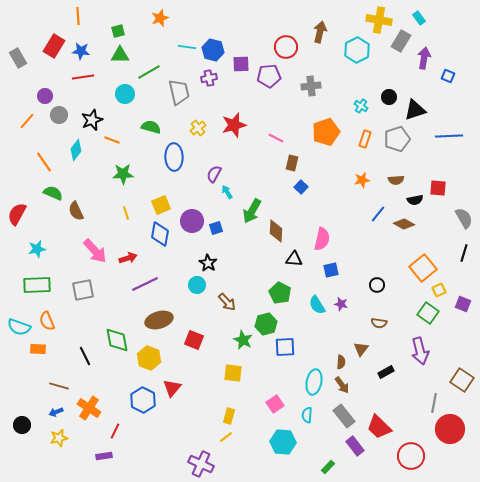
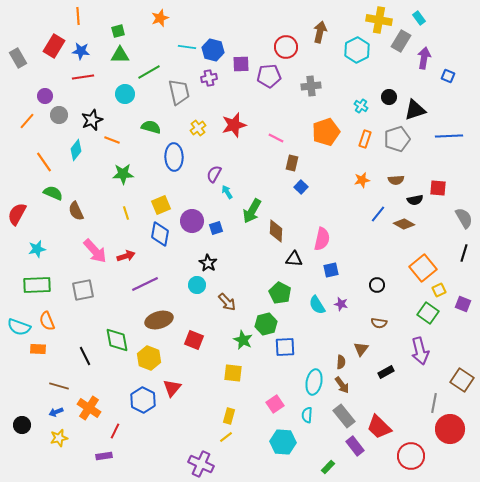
red arrow at (128, 258): moved 2 px left, 2 px up
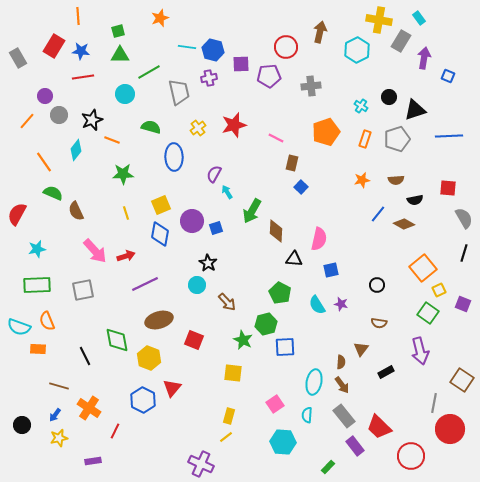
red square at (438, 188): moved 10 px right
pink semicircle at (322, 239): moved 3 px left
blue arrow at (56, 412): moved 1 px left, 3 px down; rotated 32 degrees counterclockwise
purple rectangle at (104, 456): moved 11 px left, 5 px down
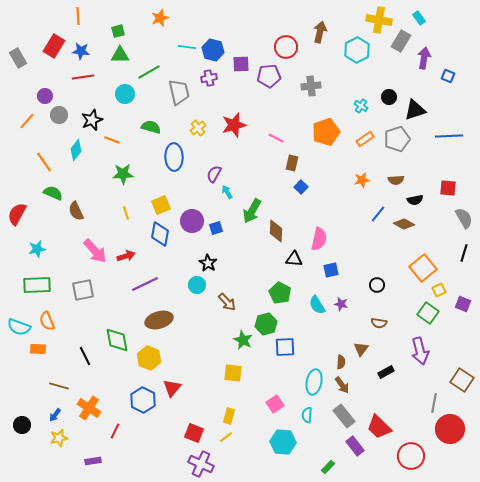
orange rectangle at (365, 139): rotated 36 degrees clockwise
red square at (194, 340): moved 93 px down
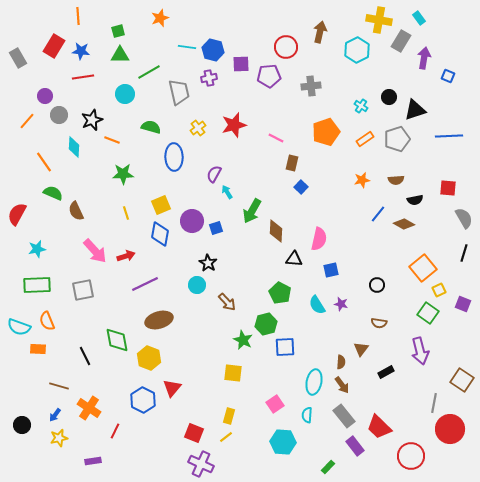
cyan diamond at (76, 150): moved 2 px left, 3 px up; rotated 35 degrees counterclockwise
